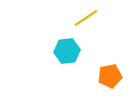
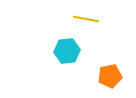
yellow line: moved 1 px down; rotated 45 degrees clockwise
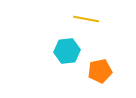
orange pentagon: moved 10 px left, 5 px up
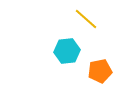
yellow line: rotated 30 degrees clockwise
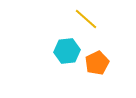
orange pentagon: moved 3 px left, 8 px up; rotated 15 degrees counterclockwise
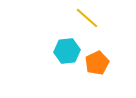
yellow line: moved 1 px right, 1 px up
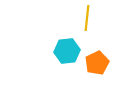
yellow line: rotated 55 degrees clockwise
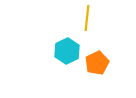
cyan hexagon: rotated 20 degrees counterclockwise
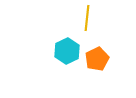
orange pentagon: moved 4 px up
